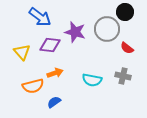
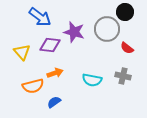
purple star: moved 1 px left
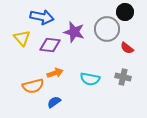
blue arrow: moved 2 px right; rotated 25 degrees counterclockwise
yellow triangle: moved 14 px up
gray cross: moved 1 px down
cyan semicircle: moved 2 px left, 1 px up
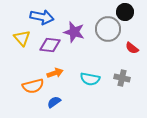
gray circle: moved 1 px right
red semicircle: moved 5 px right
gray cross: moved 1 px left, 1 px down
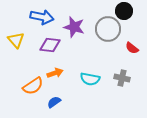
black circle: moved 1 px left, 1 px up
purple star: moved 5 px up
yellow triangle: moved 6 px left, 2 px down
orange semicircle: rotated 20 degrees counterclockwise
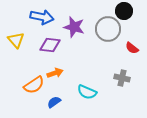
cyan semicircle: moved 3 px left, 13 px down; rotated 12 degrees clockwise
orange semicircle: moved 1 px right, 1 px up
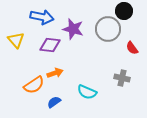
purple star: moved 1 px left, 2 px down
red semicircle: rotated 16 degrees clockwise
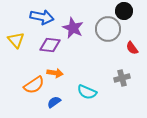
purple star: moved 1 px up; rotated 10 degrees clockwise
orange arrow: rotated 28 degrees clockwise
gray cross: rotated 28 degrees counterclockwise
